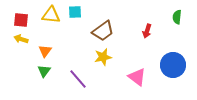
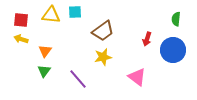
green semicircle: moved 1 px left, 2 px down
red arrow: moved 8 px down
blue circle: moved 15 px up
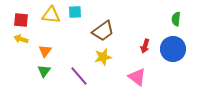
red arrow: moved 2 px left, 7 px down
blue circle: moved 1 px up
purple line: moved 1 px right, 3 px up
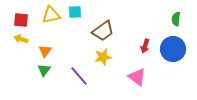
yellow triangle: rotated 18 degrees counterclockwise
green triangle: moved 1 px up
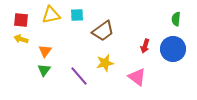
cyan square: moved 2 px right, 3 px down
yellow star: moved 2 px right, 6 px down
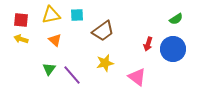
green semicircle: rotated 128 degrees counterclockwise
red arrow: moved 3 px right, 2 px up
orange triangle: moved 10 px right, 11 px up; rotated 24 degrees counterclockwise
green triangle: moved 5 px right, 1 px up
purple line: moved 7 px left, 1 px up
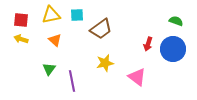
green semicircle: moved 2 px down; rotated 128 degrees counterclockwise
brown trapezoid: moved 2 px left, 2 px up
purple line: moved 6 px down; rotated 30 degrees clockwise
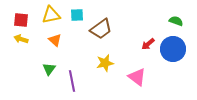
red arrow: rotated 32 degrees clockwise
